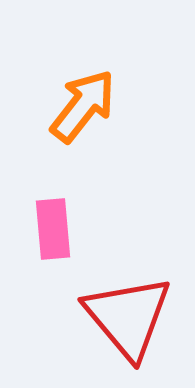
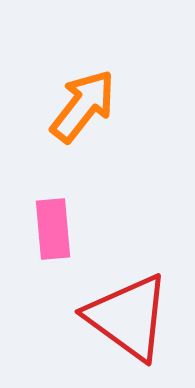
red triangle: rotated 14 degrees counterclockwise
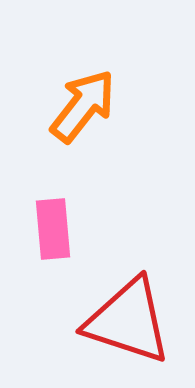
red triangle: moved 4 px down; rotated 18 degrees counterclockwise
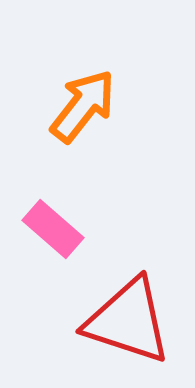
pink rectangle: rotated 44 degrees counterclockwise
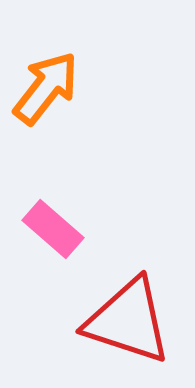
orange arrow: moved 37 px left, 18 px up
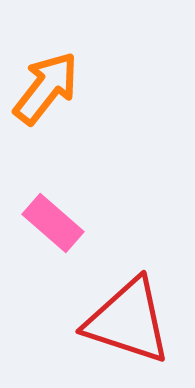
pink rectangle: moved 6 px up
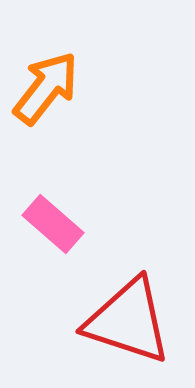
pink rectangle: moved 1 px down
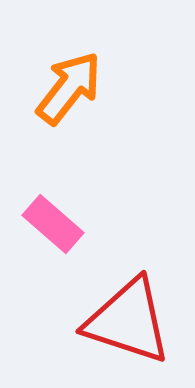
orange arrow: moved 23 px right
